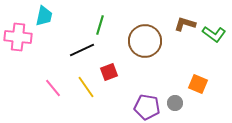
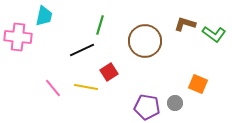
red square: rotated 12 degrees counterclockwise
yellow line: rotated 45 degrees counterclockwise
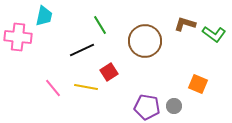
green line: rotated 48 degrees counterclockwise
gray circle: moved 1 px left, 3 px down
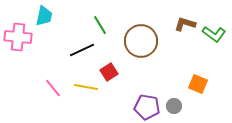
brown circle: moved 4 px left
